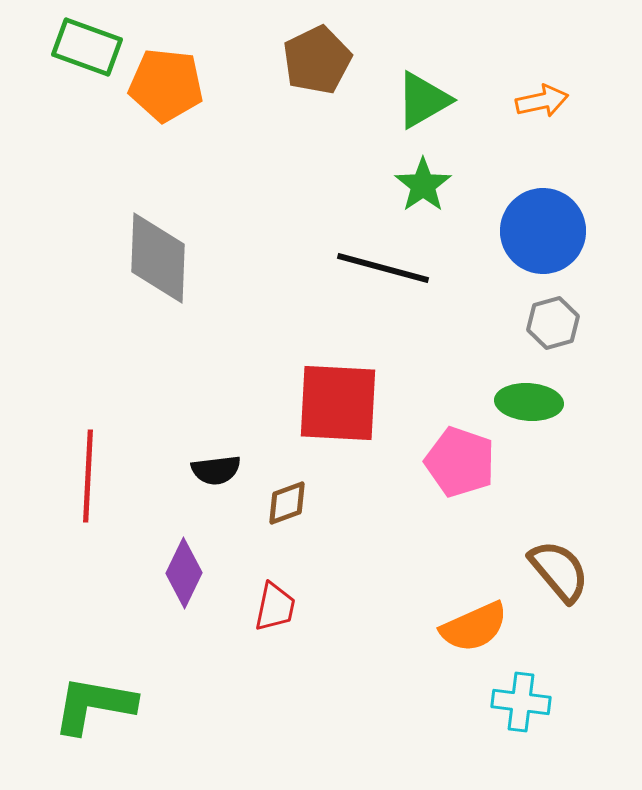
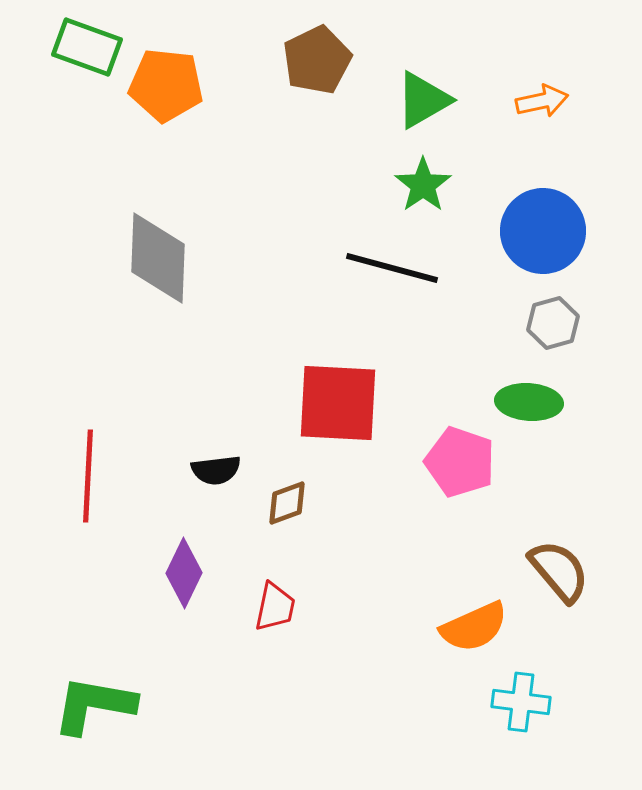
black line: moved 9 px right
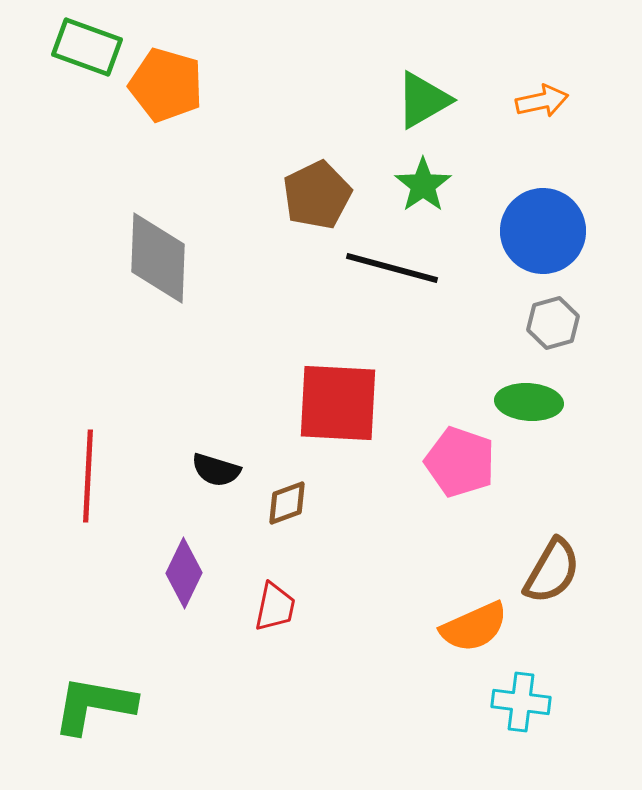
brown pentagon: moved 135 px down
orange pentagon: rotated 10 degrees clockwise
black semicircle: rotated 24 degrees clockwise
brown semicircle: moved 7 px left; rotated 70 degrees clockwise
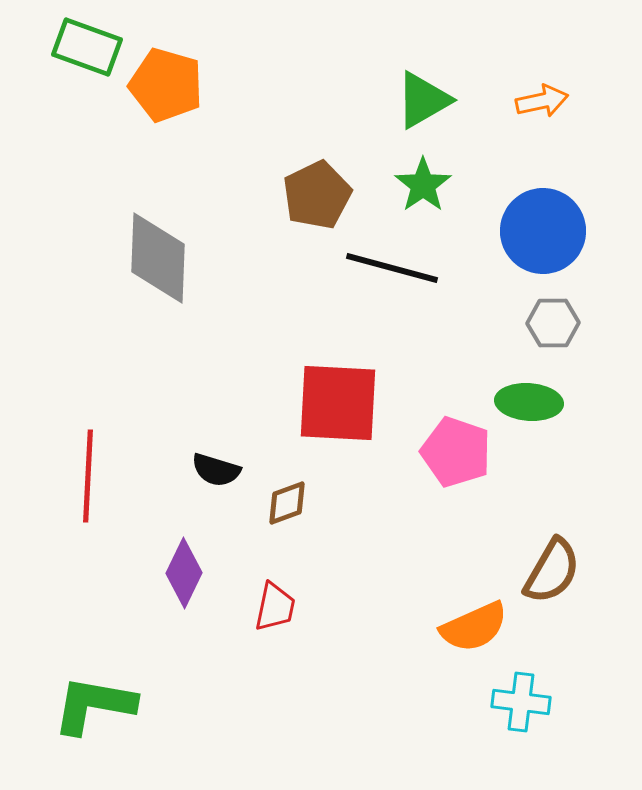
gray hexagon: rotated 15 degrees clockwise
pink pentagon: moved 4 px left, 10 px up
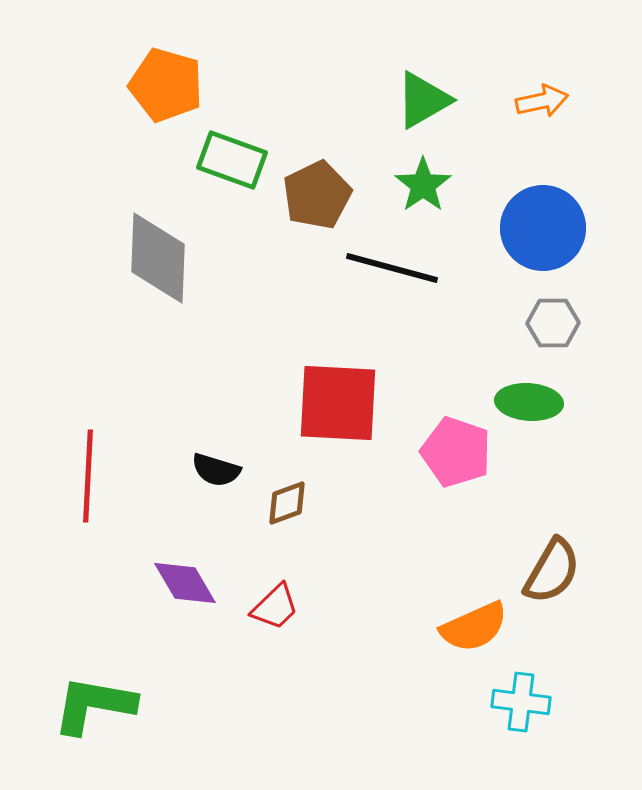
green rectangle: moved 145 px right, 113 px down
blue circle: moved 3 px up
purple diamond: moved 1 px right, 10 px down; rotated 56 degrees counterclockwise
red trapezoid: rotated 34 degrees clockwise
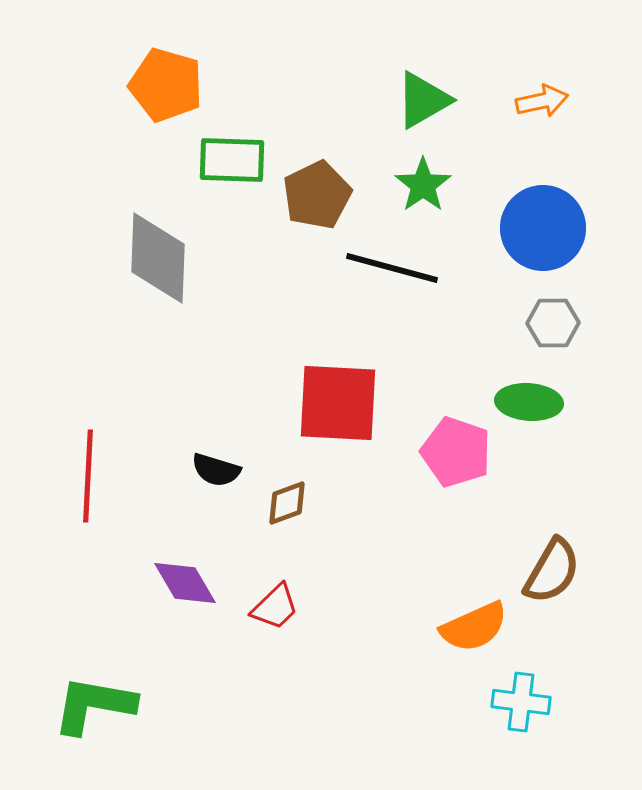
green rectangle: rotated 18 degrees counterclockwise
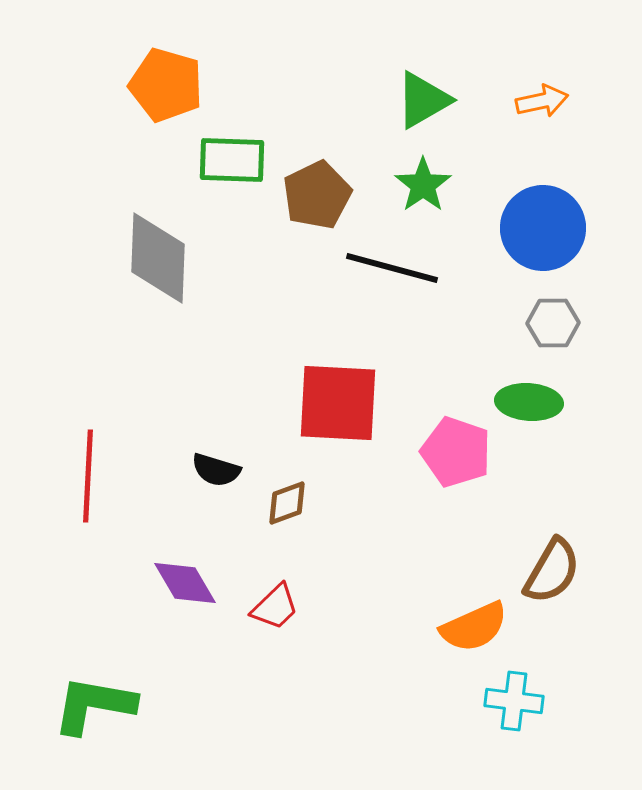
cyan cross: moved 7 px left, 1 px up
